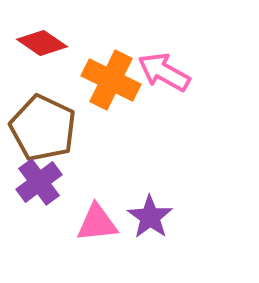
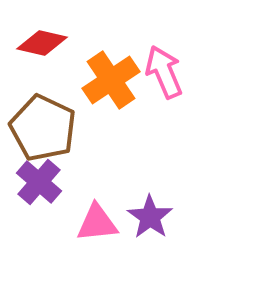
red diamond: rotated 21 degrees counterclockwise
pink arrow: rotated 38 degrees clockwise
orange cross: rotated 30 degrees clockwise
purple cross: rotated 12 degrees counterclockwise
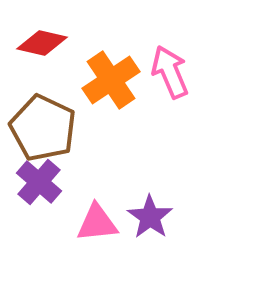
pink arrow: moved 6 px right
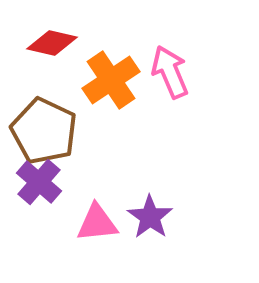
red diamond: moved 10 px right
brown pentagon: moved 1 px right, 3 px down
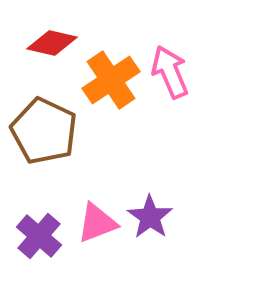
purple cross: moved 54 px down
pink triangle: rotated 15 degrees counterclockwise
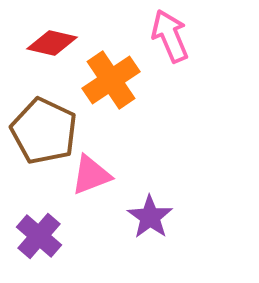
pink arrow: moved 36 px up
pink triangle: moved 6 px left, 48 px up
